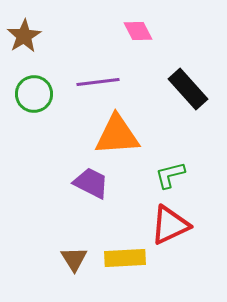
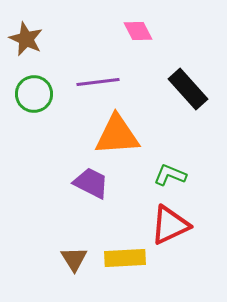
brown star: moved 2 px right, 3 px down; rotated 16 degrees counterclockwise
green L-shape: rotated 36 degrees clockwise
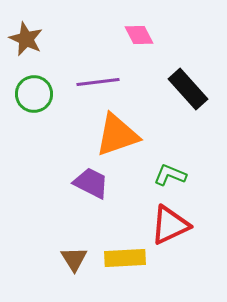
pink diamond: moved 1 px right, 4 px down
orange triangle: rotated 15 degrees counterclockwise
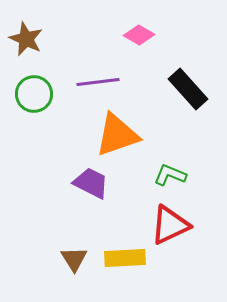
pink diamond: rotated 32 degrees counterclockwise
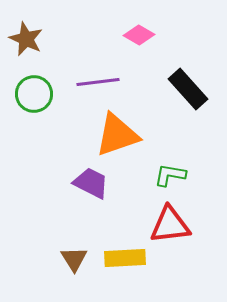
green L-shape: rotated 12 degrees counterclockwise
red triangle: rotated 18 degrees clockwise
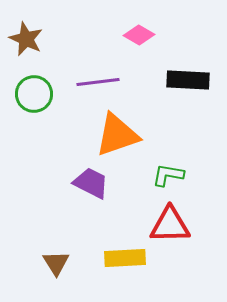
black rectangle: moved 9 px up; rotated 45 degrees counterclockwise
green L-shape: moved 2 px left
red triangle: rotated 6 degrees clockwise
brown triangle: moved 18 px left, 4 px down
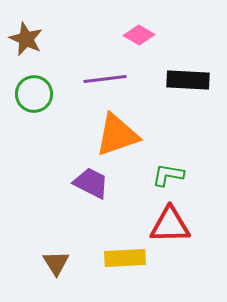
purple line: moved 7 px right, 3 px up
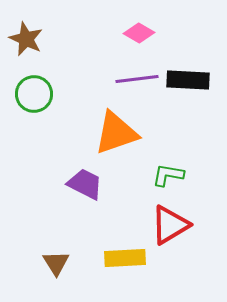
pink diamond: moved 2 px up
purple line: moved 32 px right
orange triangle: moved 1 px left, 2 px up
purple trapezoid: moved 6 px left, 1 px down
red triangle: rotated 30 degrees counterclockwise
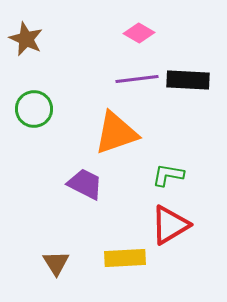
green circle: moved 15 px down
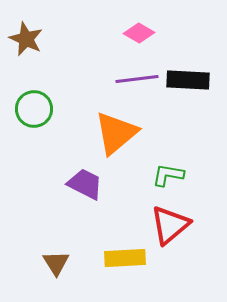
orange triangle: rotated 21 degrees counterclockwise
red triangle: rotated 9 degrees counterclockwise
